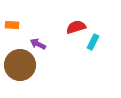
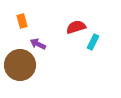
orange rectangle: moved 10 px right, 4 px up; rotated 72 degrees clockwise
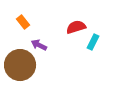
orange rectangle: moved 1 px right, 1 px down; rotated 24 degrees counterclockwise
purple arrow: moved 1 px right, 1 px down
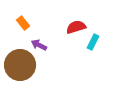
orange rectangle: moved 1 px down
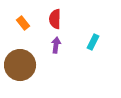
red semicircle: moved 21 px left, 8 px up; rotated 72 degrees counterclockwise
purple arrow: moved 17 px right; rotated 70 degrees clockwise
